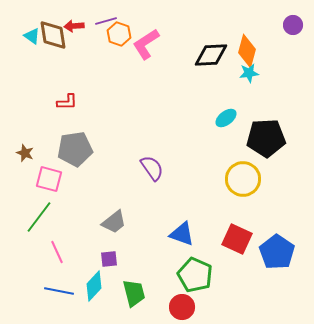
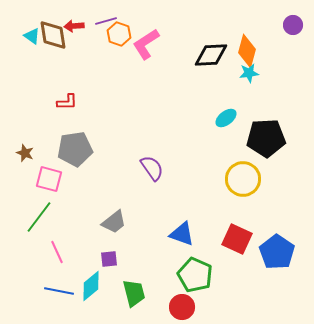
cyan diamond: moved 3 px left; rotated 8 degrees clockwise
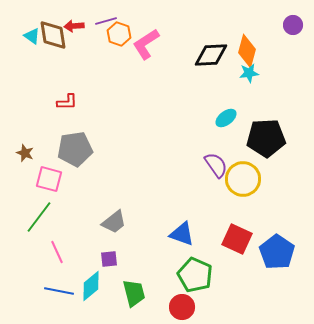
purple semicircle: moved 64 px right, 3 px up
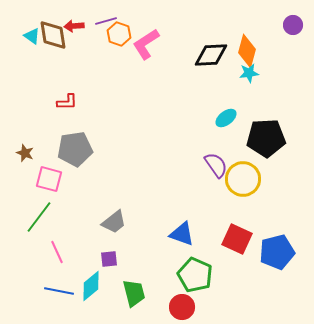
blue pentagon: rotated 24 degrees clockwise
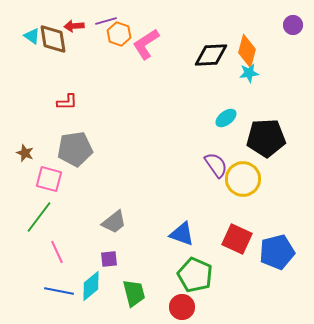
brown diamond: moved 4 px down
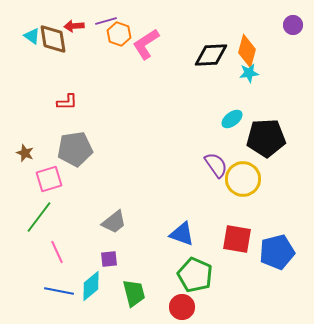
cyan ellipse: moved 6 px right, 1 px down
pink square: rotated 32 degrees counterclockwise
red square: rotated 16 degrees counterclockwise
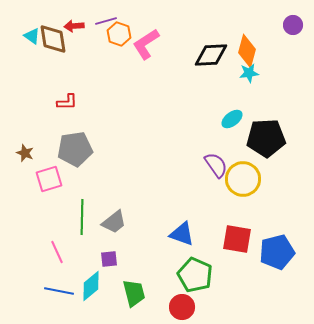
green line: moved 43 px right; rotated 36 degrees counterclockwise
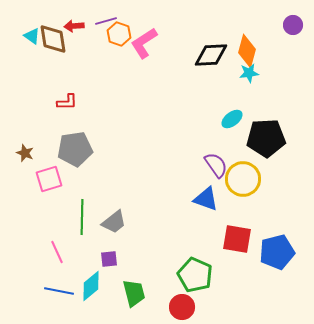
pink L-shape: moved 2 px left, 1 px up
blue triangle: moved 24 px right, 35 px up
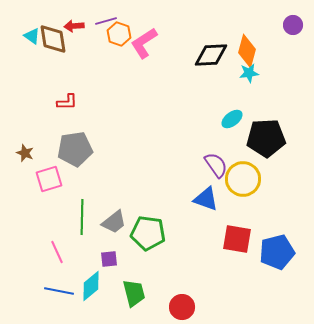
green pentagon: moved 47 px left, 42 px up; rotated 16 degrees counterclockwise
